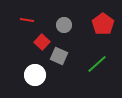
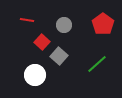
gray square: rotated 18 degrees clockwise
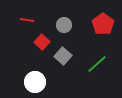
gray square: moved 4 px right
white circle: moved 7 px down
